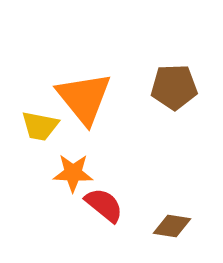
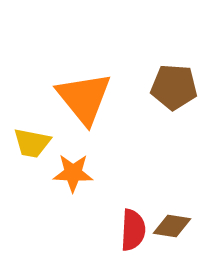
brown pentagon: rotated 6 degrees clockwise
yellow trapezoid: moved 8 px left, 17 px down
red semicircle: moved 29 px right, 25 px down; rotated 54 degrees clockwise
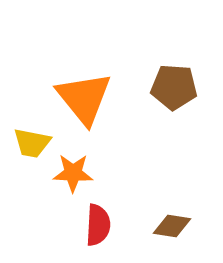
red semicircle: moved 35 px left, 5 px up
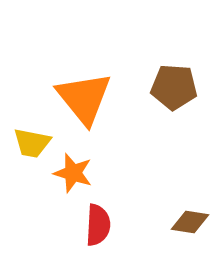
orange star: rotated 15 degrees clockwise
brown diamond: moved 18 px right, 4 px up
